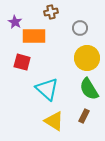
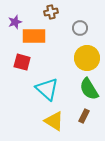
purple star: rotated 24 degrees clockwise
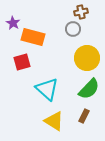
brown cross: moved 30 px right
purple star: moved 2 px left, 1 px down; rotated 24 degrees counterclockwise
gray circle: moved 7 px left, 1 px down
orange rectangle: moved 1 px left, 1 px down; rotated 15 degrees clockwise
red square: rotated 30 degrees counterclockwise
green semicircle: rotated 105 degrees counterclockwise
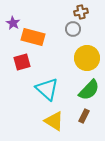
green semicircle: moved 1 px down
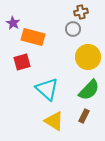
yellow circle: moved 1 px right, 1 px up
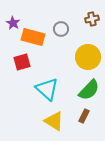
brown cross: moved 11 px right, 7 px down
gray circle: moved 12 px left
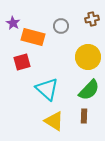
gray circle: moved 3 px up
brown rectangle: rotated 24 degrees counterclockwise
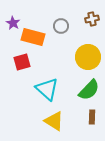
brown rectangle: moved 8 px right, 1 px down
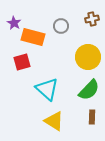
purple star: moved 1 px right
